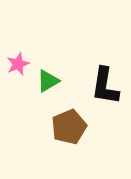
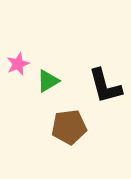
black L-shape: rotated 24 degrees counterclockwise
brown pentagon: rotated 16 degrees clockwise
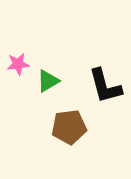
pink star: rotated 15 degrees clockwise
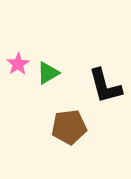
pink star: rotated 25 degrees counterclockwise
green triangle: moved 8 px up
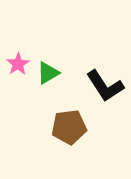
black L-shape: rotated 18 degrees counterclockwise
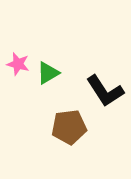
pink star: rotated 25 degrees counterclockwise
black L-shape: moved 5 px down
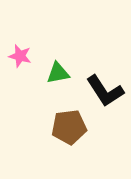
pink star: moved 2 px right, 8 px up
green triangle: moved 10 px right; rotated 20 degrees clockwise
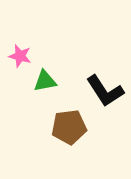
green triangle: moved 13 px left, 8 px down
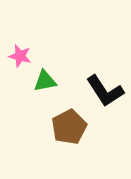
brown pentagon: rotated 20 degrees counterclockwise
